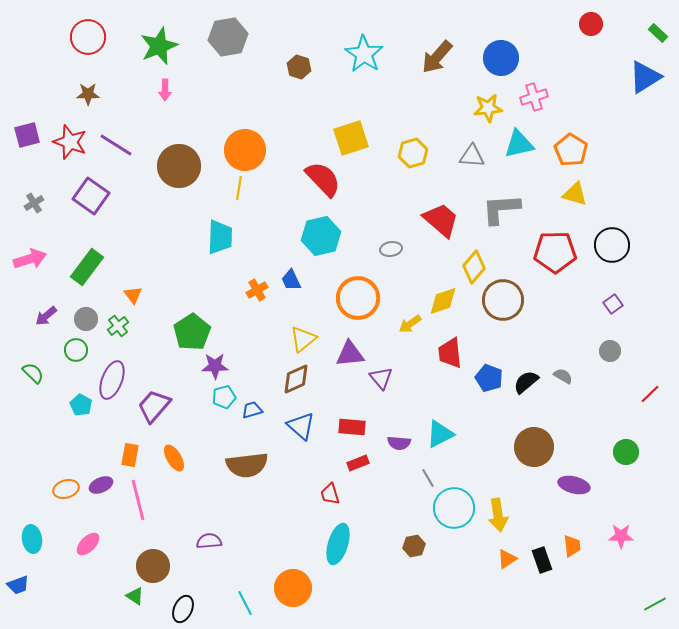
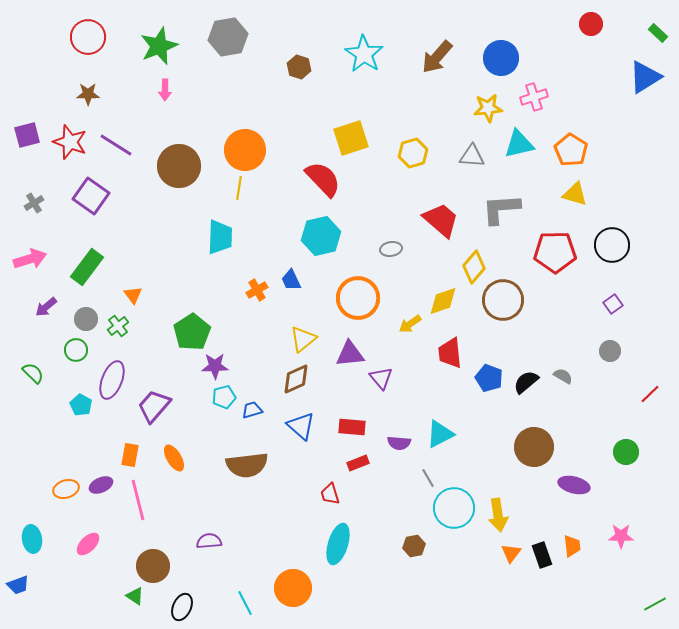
purple arrow at (46, 316): moved 9 px up
orange triangle at (507, 559): moved 4 px right, 6 px up; rotated 20 degrees counterclockwise
black rectangle at (542, 560): moved 5 px up
black ellipse at (183, 609): moved 1 px left, 2 px up
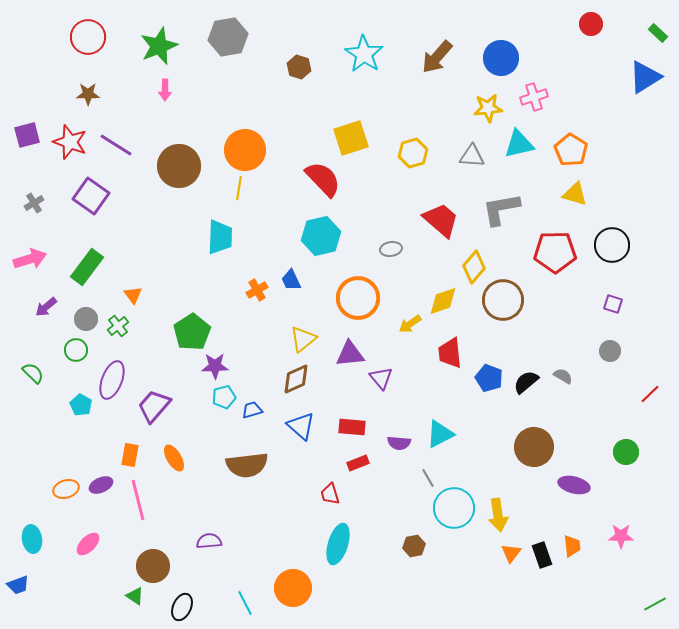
gray L-shape at (501, 209): rotated 6 degrees counterclockwise
purple square at (613, 304): rotated 36 degrees counterclockwise
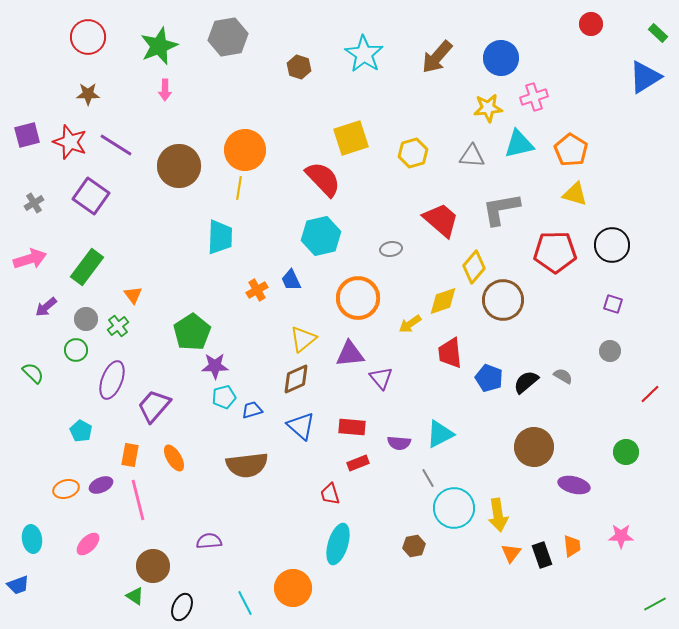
cyan pentagon at (81, 405): moved 26 px down
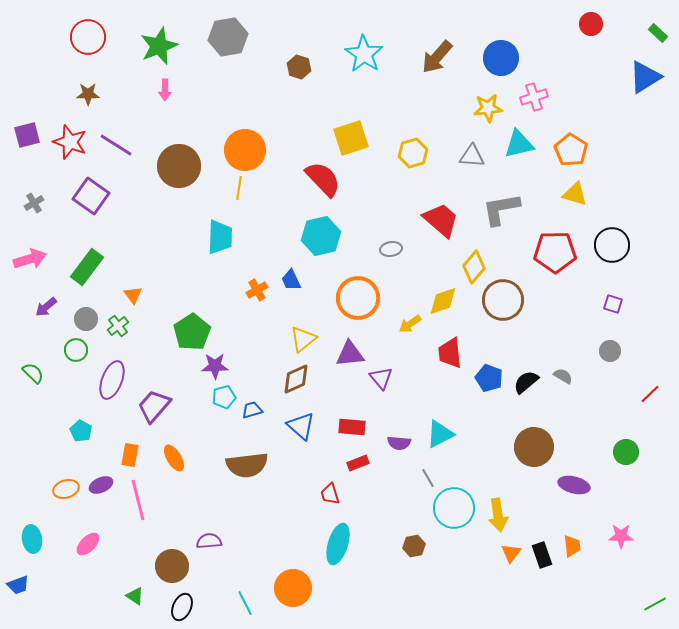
brown circle at (153, 566): moved 19 px right
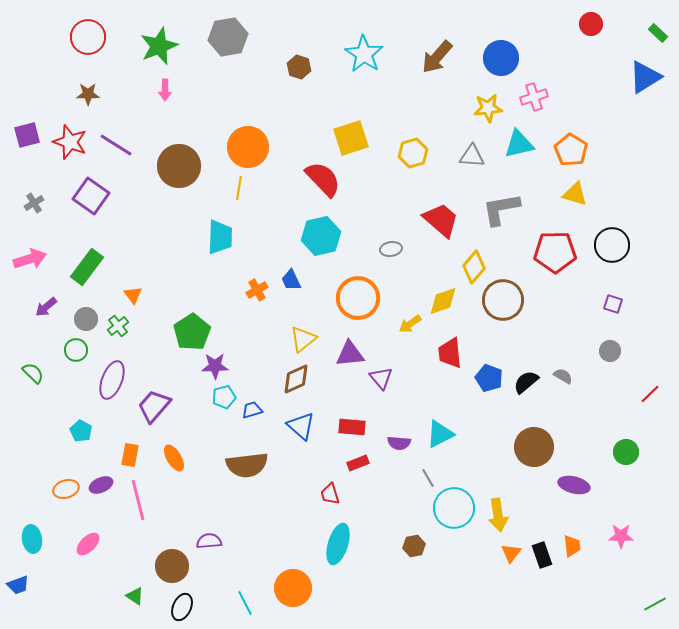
orange circle at (245, 150): moved 3 px right, 3 px up
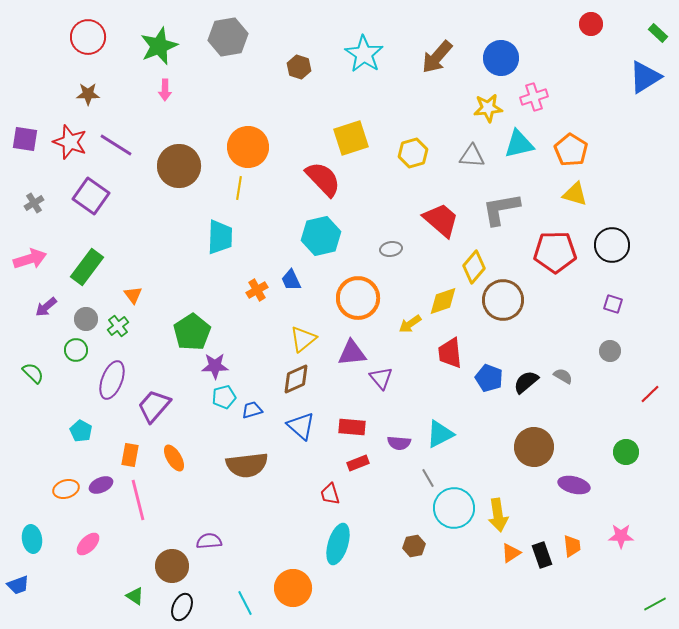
purple square at (27, 135): moved 2 px left, 4 px down; rotated 24 degrees clockwise
purple triangle at (350, 354): moved 2 px right, 1 px up
orange triangle at (511, 553): rotated 20 degrees clockwise
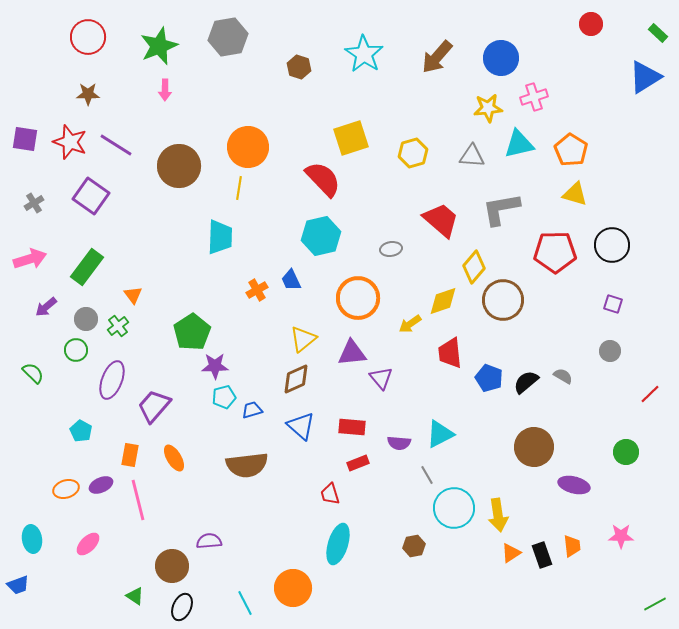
gray line at (428, 478): moved 1 px left, 3 px up
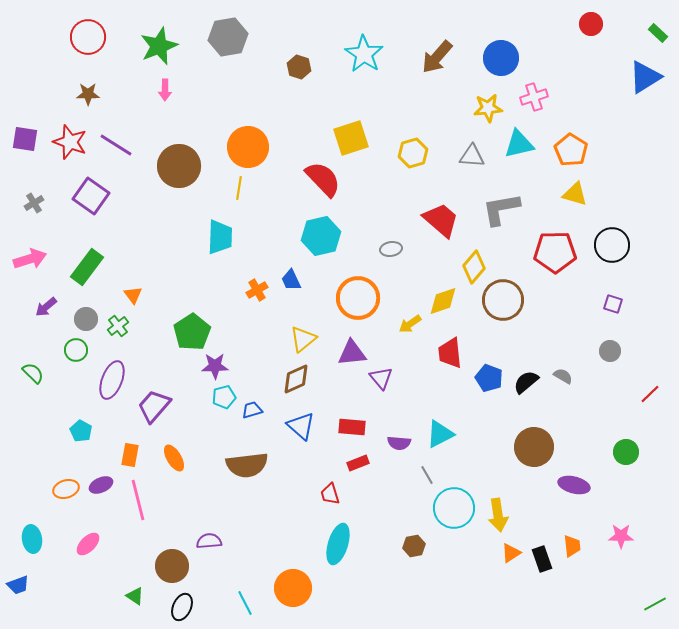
black rectangle at (542, 555): moved 4 px down
